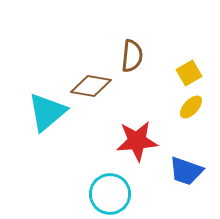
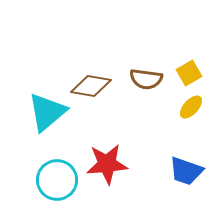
brown semicircle: moved 14 px right, 23 px down; rotated 92 degrees clockwise
red star: moved 30 px left, 23 px down
cyan circle: moved 53 px left, 14 px up
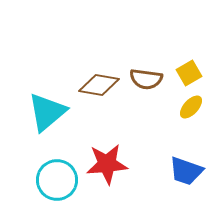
brown diamond: moved 8 px right, 1 px up
